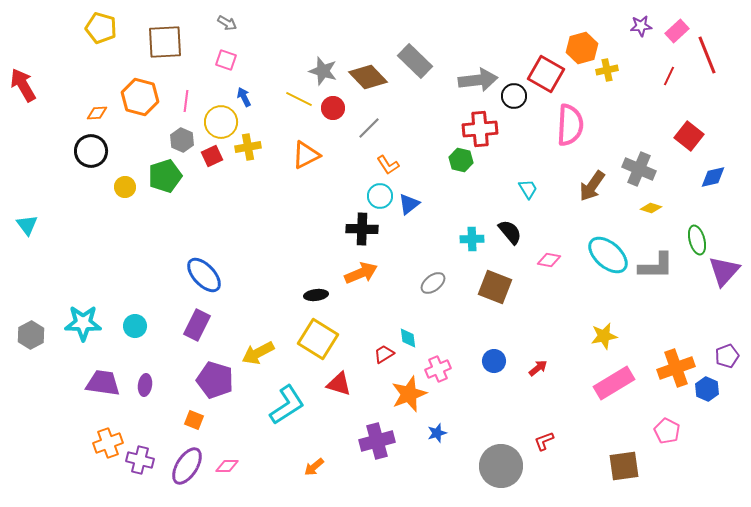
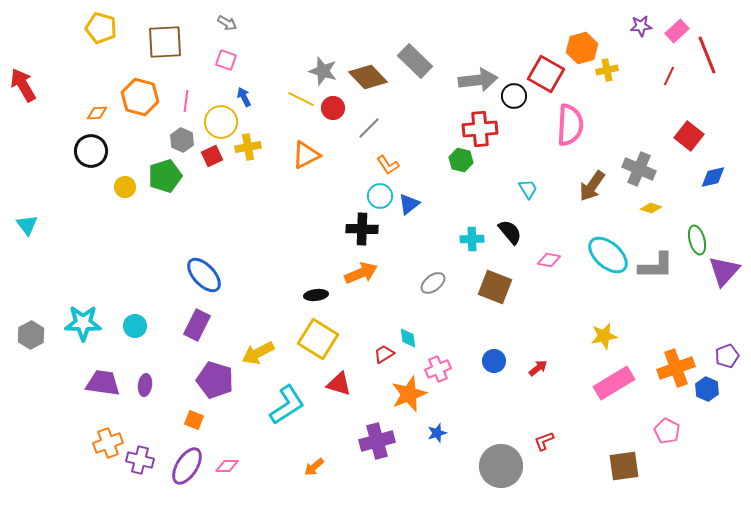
yellow line at (299, 99): moved 2 px right
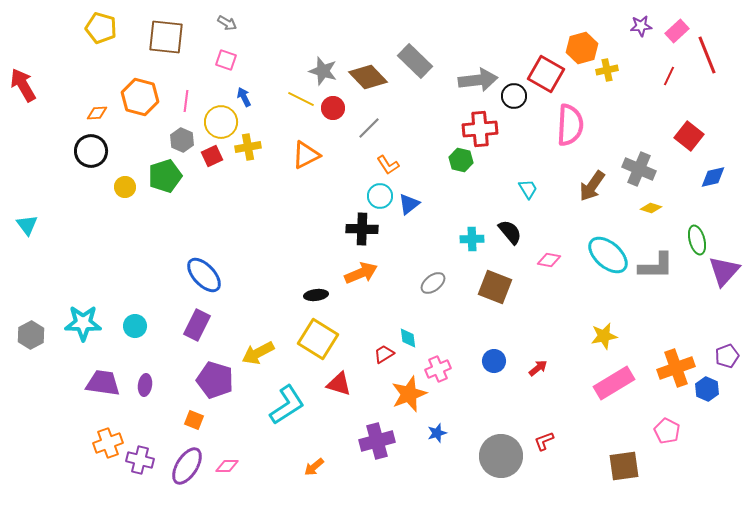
brown square at (165, 42): moved 1 px right, 5 px up; rotated 9 degrees clockwise
gray circle at (501, 466): moved 10 px up
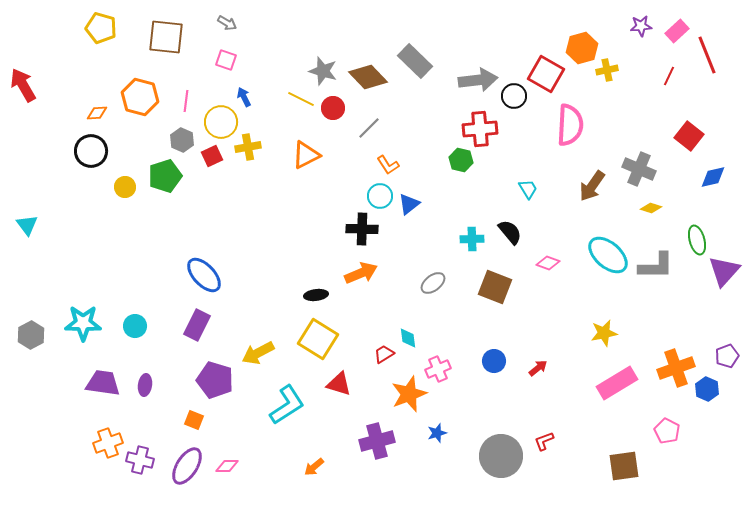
pink diamond at (549, 260): moved 1 px left, 3 px down; rotated 10 degrees clockwise
yellow star at (604, 336): moved 3 px up
pink rectangle at (614, 383): moved 3 px right
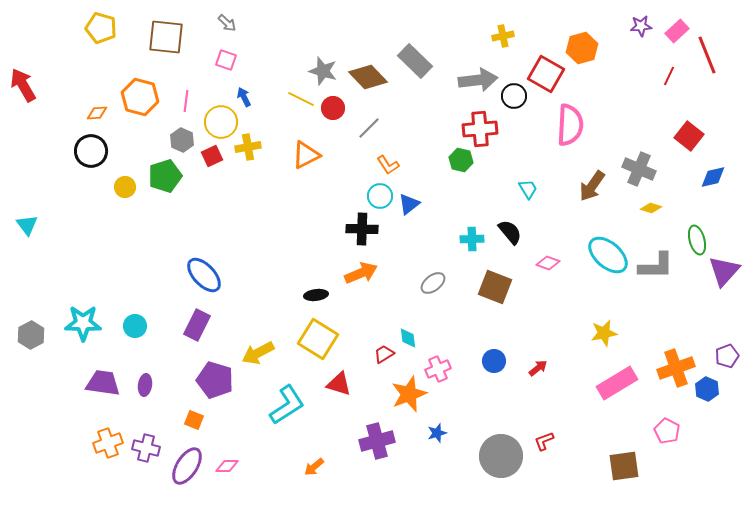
gray arrow at (227, 23): rotated 12 degrees clockwise
yellow cross at (607, 70): moved 104 px left, 34 px up
purple cross at (140, 460): moved 6 px right, 12 px up
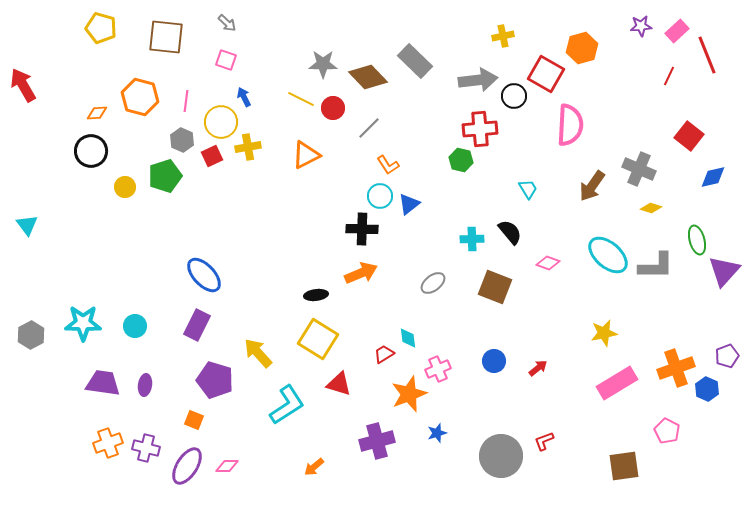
gray star at (323, 71): moved 7 px up; rotated 16 degrees counterclockwise
yellow arrow at (258, 353): rotated 76 degrees clockwise
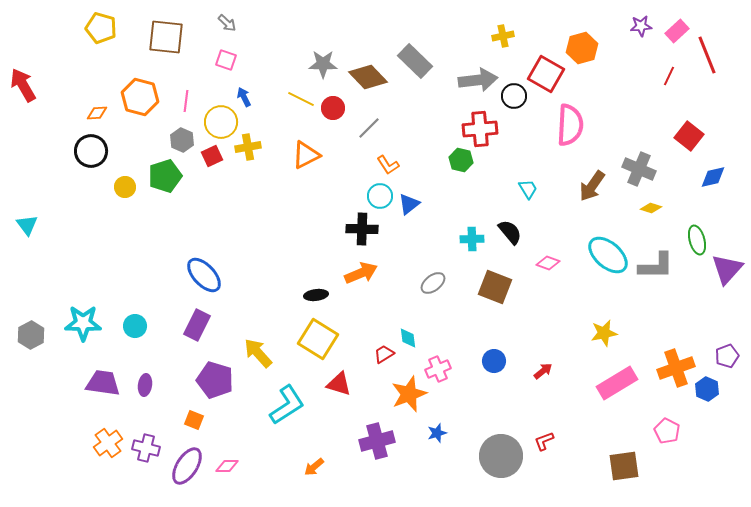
purple triangle at (724, 271): moved 3 px right, 2 px up
red arrow at (538, 368): moved 5 px right, 3 px down
orange cross at (108, 443): rotated 16 degrees counterclockwise
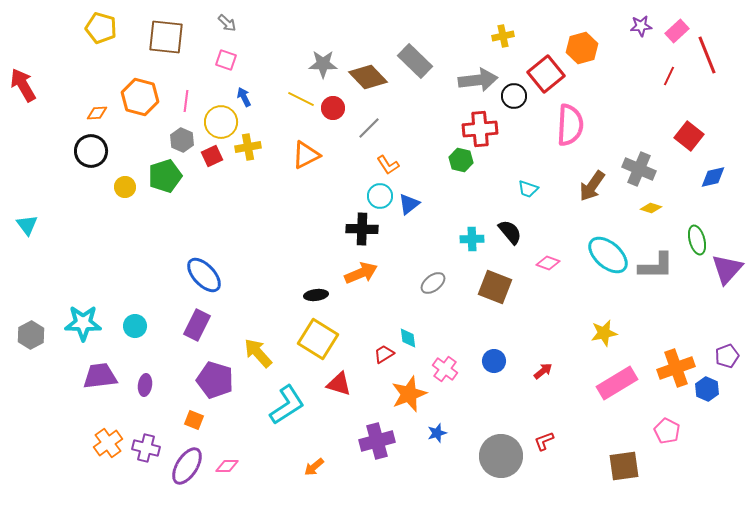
red square at (546, 74): rotated 21 degrees clockwise
cyan trapezoid at (528, 189): rotated 140 degrees clockwise
pink cross at (438, 369): moved 7 px right; rotated 30 degrees counterclockwise
purple trapezoid at (103, 383): moved 3 px left, 7 px up; rotated 15 degrees counterclockwise
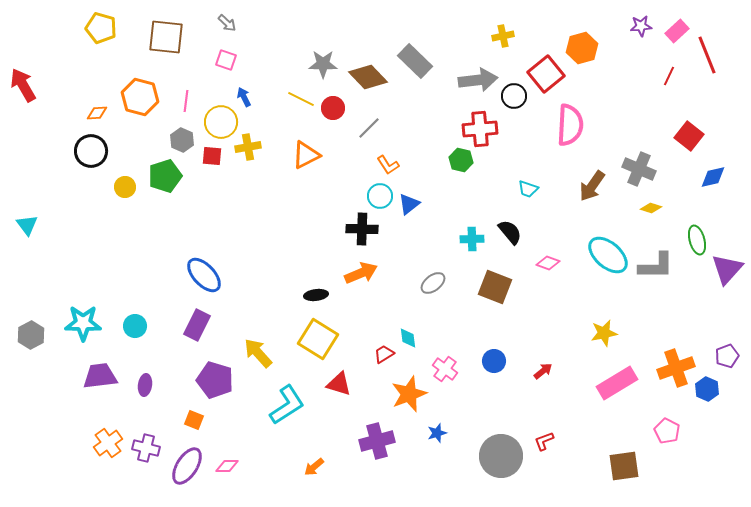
red square at (212, 156): rotated 30 degrees clockwise
